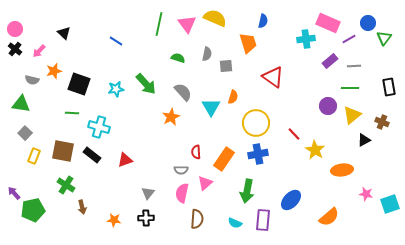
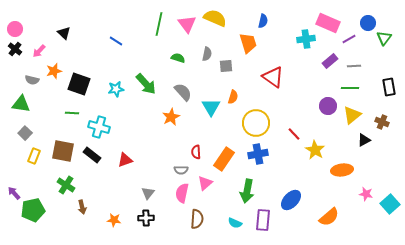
cyan square at (390, 204): rotated 24 degrees counterclockwise
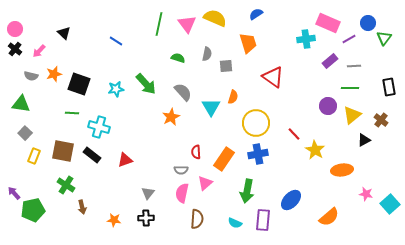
blue semicircle at (263, 21): moved 7 px left, 7 px up; rotated 136 degrees counterclockwise
orange star at (54, 71): moved 3 px down
gray semicircle at (32, 80): moved 1 px left, 4 px up
brown cross at (382, 122): moved 1 px left, 2 px up; rotated 16 degrees clockwise
